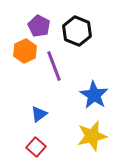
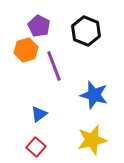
black hexagon: moved 9 px right
orange hexagon: moved 1 px right, 1 px up; rotated 10 degrees clockwise
blue star: rotated 16 degrees counterclockwise
yellow star: moved 4 px down
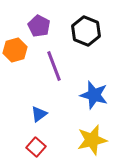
orange hexagon: moved 11 px left
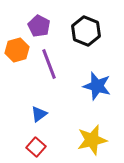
orange hexagon: moved 2 px right
purple line: moved 5 px left, 2 px up
blue star: moved 3 px right, 9 px up
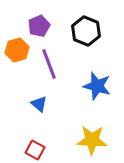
purple pentagon: rotated 20 degrees clockwise
blue triangle: moved 10 px up; rotated 42 degrees counterclockwise
yellow star: rotated 16 degrees clockwise
red square: moved 1 px left, 3 px down; rotated 12 degrees counterclockwise
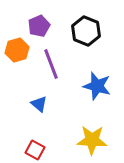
purple line: moved 2 px right
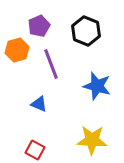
blue triangle: rotated 18 degrees counterclockwise
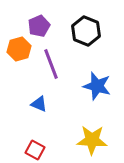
orange hexagon: moved 2 px right, 1 px up
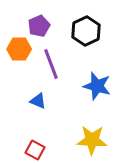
black hexagon: rotated 12 degrees clockwise
orange hexagon: rotated 15 degrees clockwise
blue triangle: moved 1 px left, 3 px up
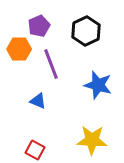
blue star: moved 1 px right, 1 px up
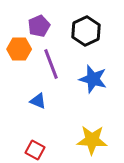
blue star: moved 5 px left, 6 px up
